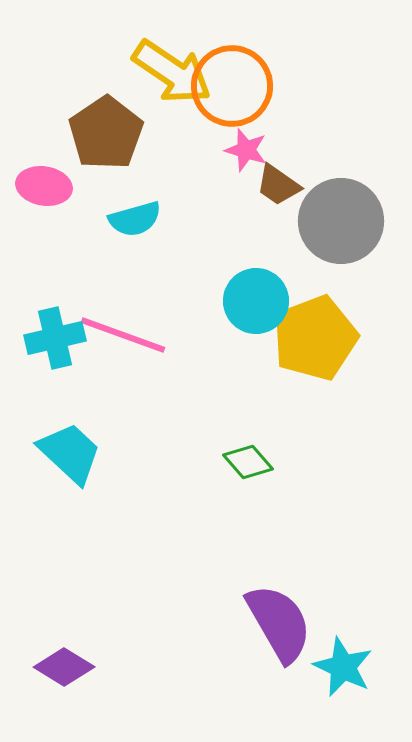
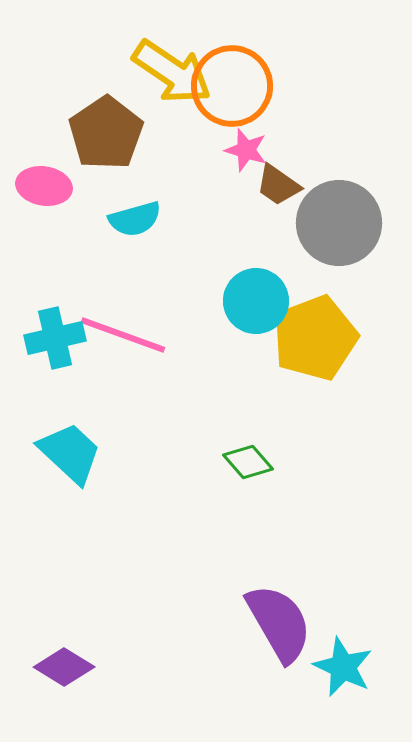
gray circle: moved 2 px left, 2 px down
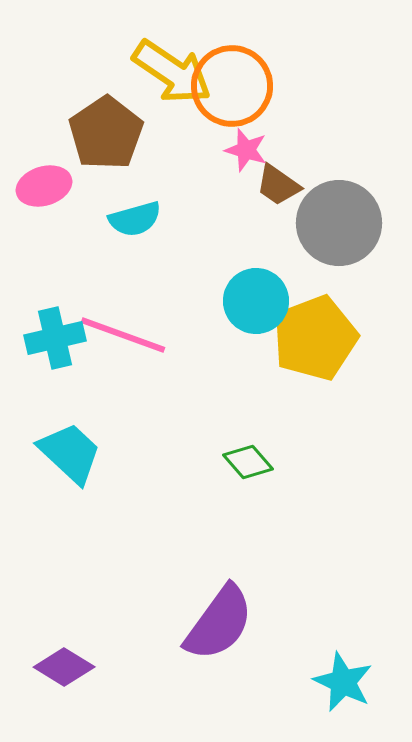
pink ellipse: rotated 26 degrees counterclockwise
purple semicircle: moved 60 px left; rotated 66 degrees clockwise
cyan star: moved 15 px down
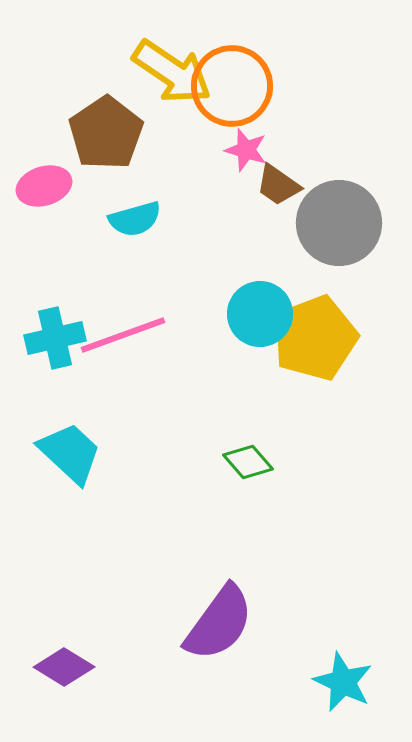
cyan circle: moved 4 px right, 13 px down
pink line: rotated 40 degrees counterclockwise
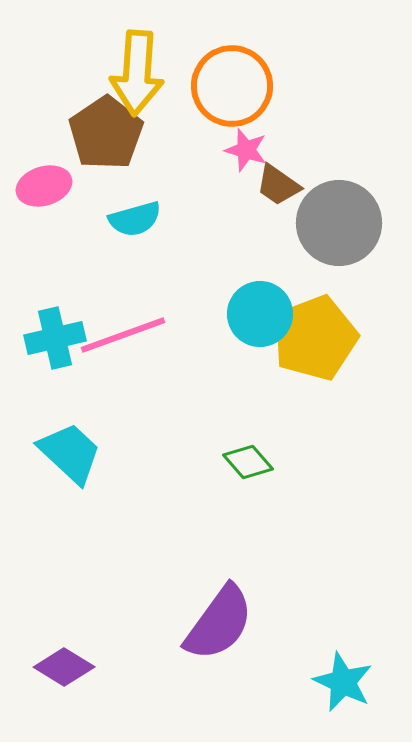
yellow arrow: moved 35 px left, 1 px down; rotated 60 degrees clockwise
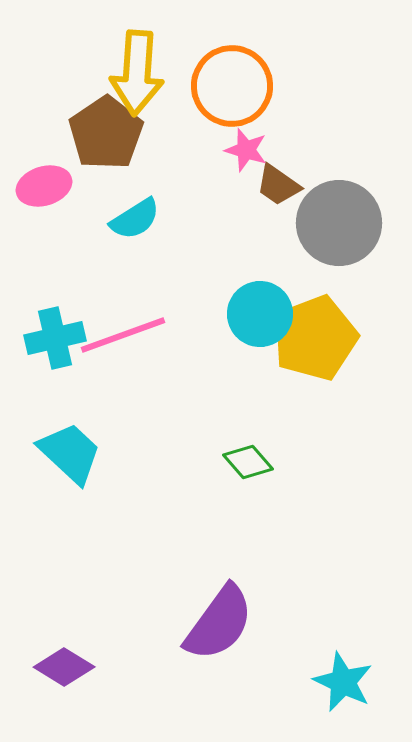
cyan semicircle: rotated 16 degrees counterclockwise
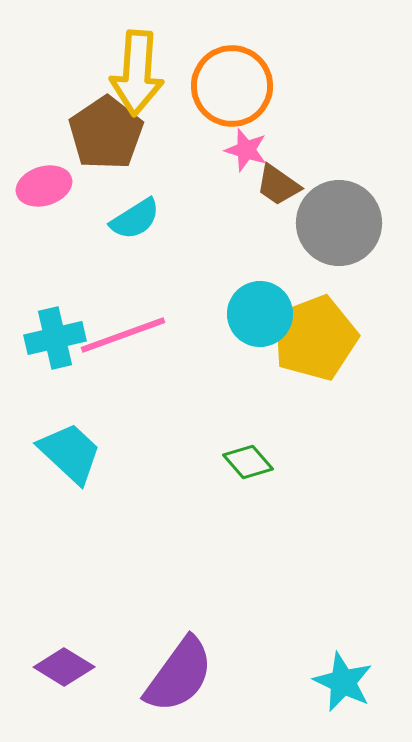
purple semicircle: moved 40 px left, 52 px down
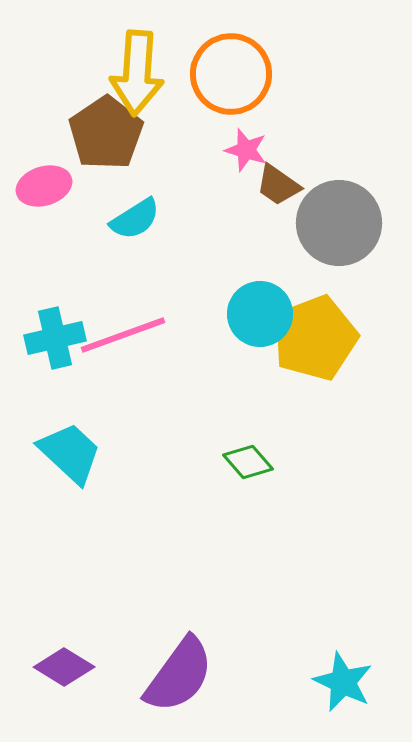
orange circle: moved 1 px left, 12 px up
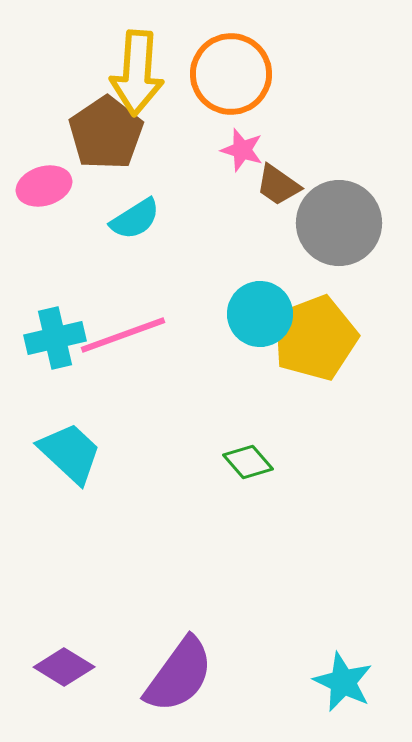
pink star: moved 4 px left
